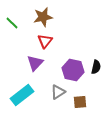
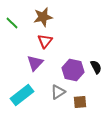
black semicircle: rotated 40 degrees counterclockwise
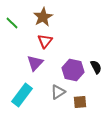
brown star: rotated 18 degrees counterclockwise
cyan rectangle: rotated 15 degrees counterclockwise
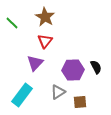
brown star: moved 2 px right; rotated 12 degrees counterclockwise
purple hexagon: rotated 15 degrees counterclockwise
